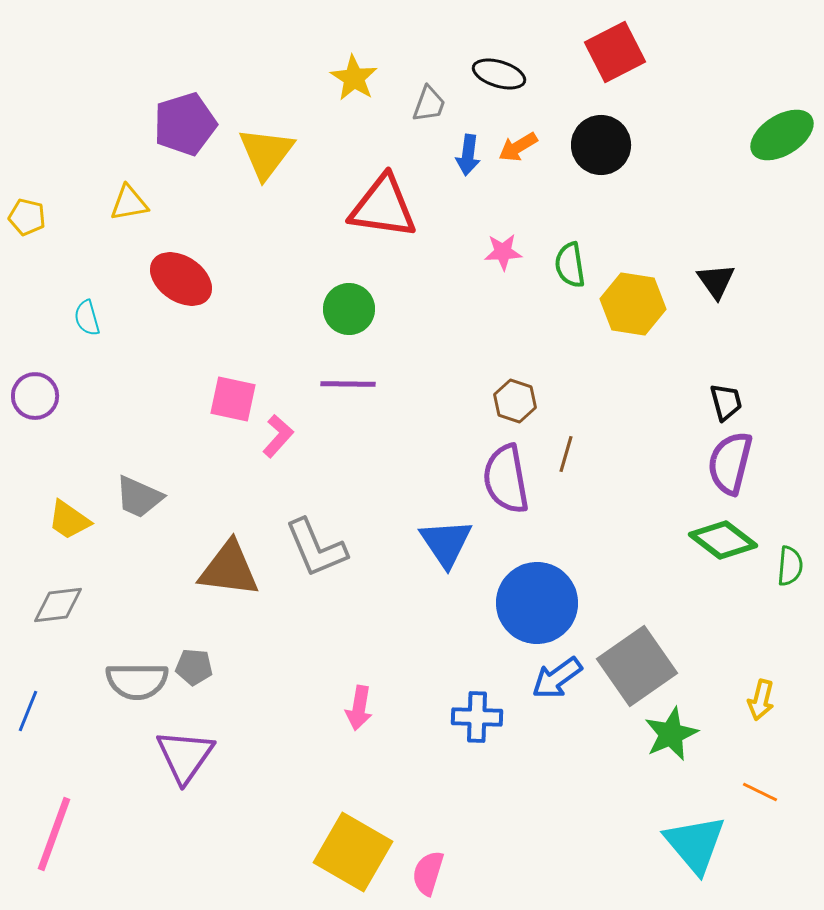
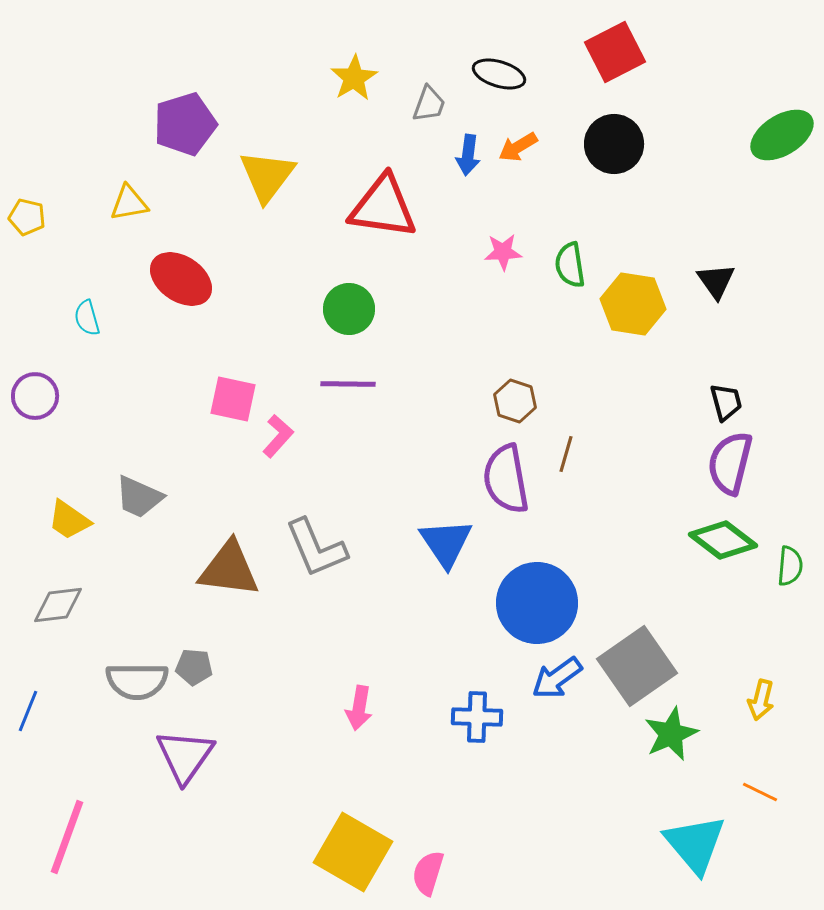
yellow star at (354, 78): rotated 9 degrees clockwise
black circle at (601, 145): moved 13 px right, 1 px up
yellow triangle at (266, 153): moved 1 px right, 23 px down
pink line at (54, 834): moved 13 px right, 3 px down
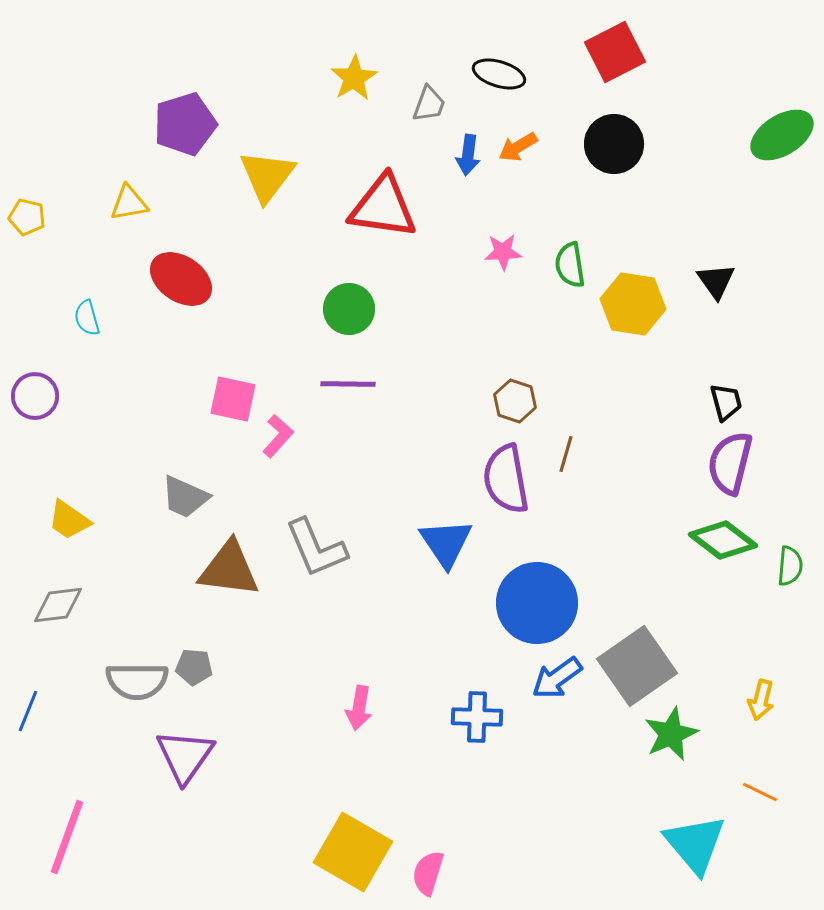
gray trapezoid at (139, 497): moved 46 px right
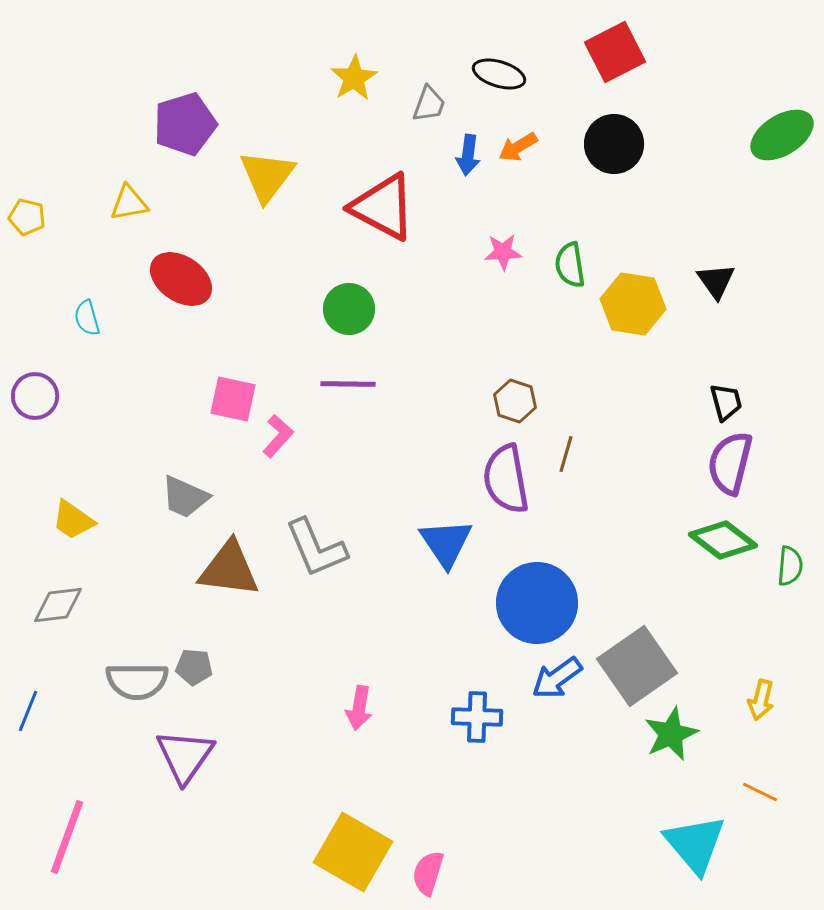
red triangle at (383, 207): rotated 20 degrees clockwise
yellow trapezoid at (69, 520): moved 4 px right
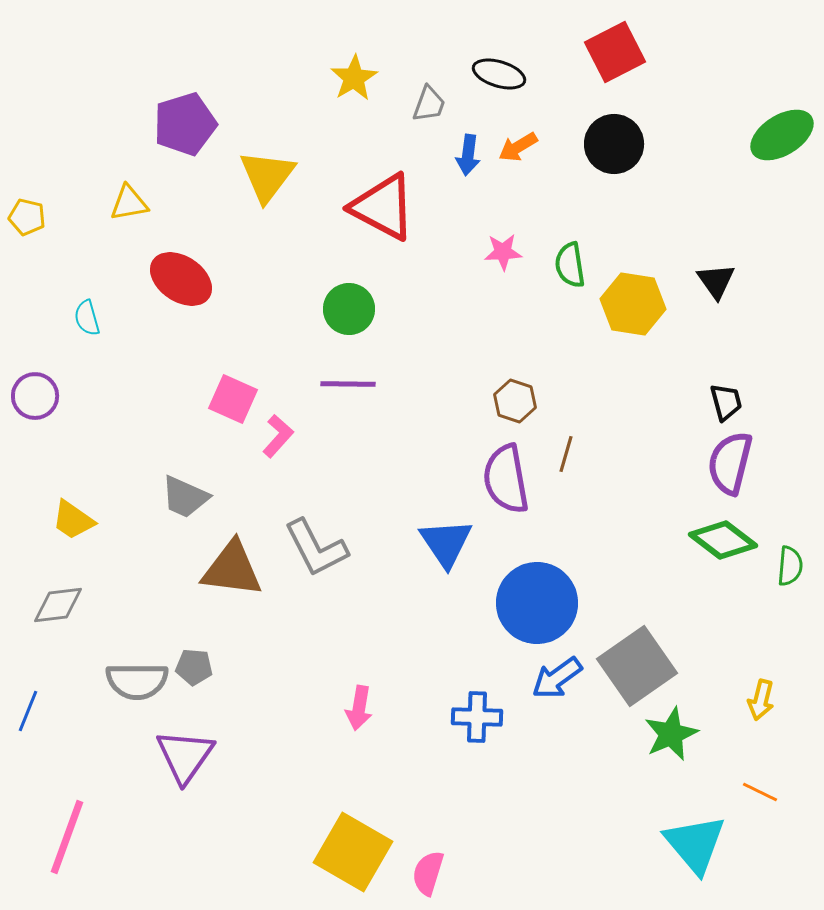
pink square at (233, 399): rotated 12 degrees clockwise
gray L-shape at (316, 548): rotated 4 degrees counterclockwise
brown triangle at (229, 569): moved 3 px right
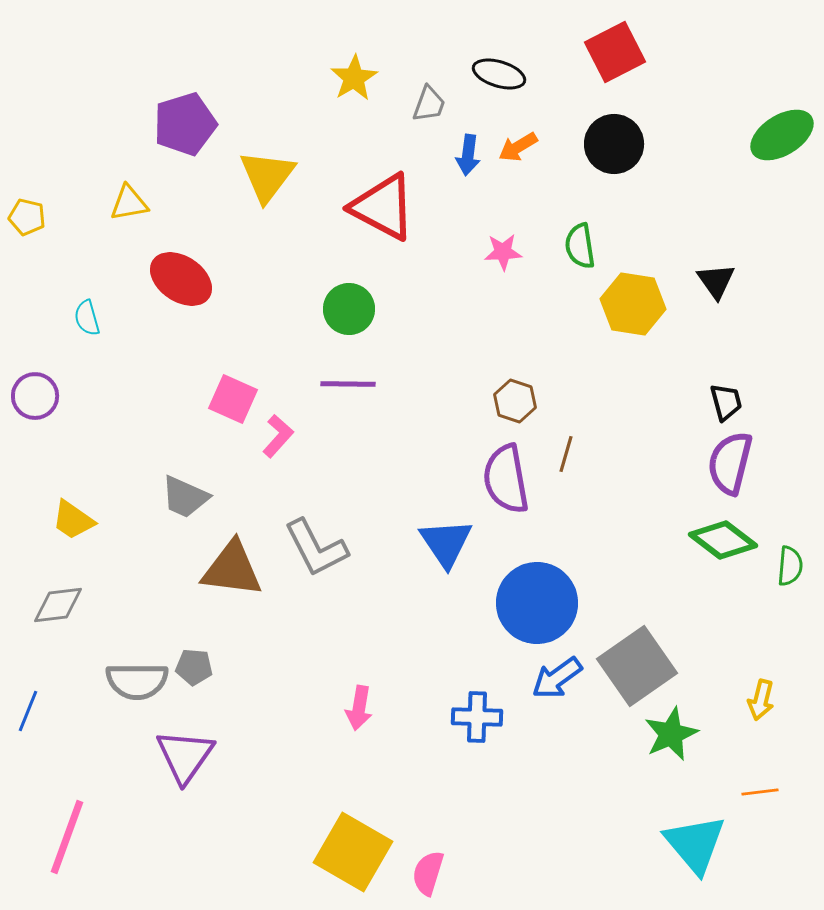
green semicircle at (570, 265): moved 10 px right, 19 px up
orange line at (760, 792): rotated 33 degrees counterclockwise
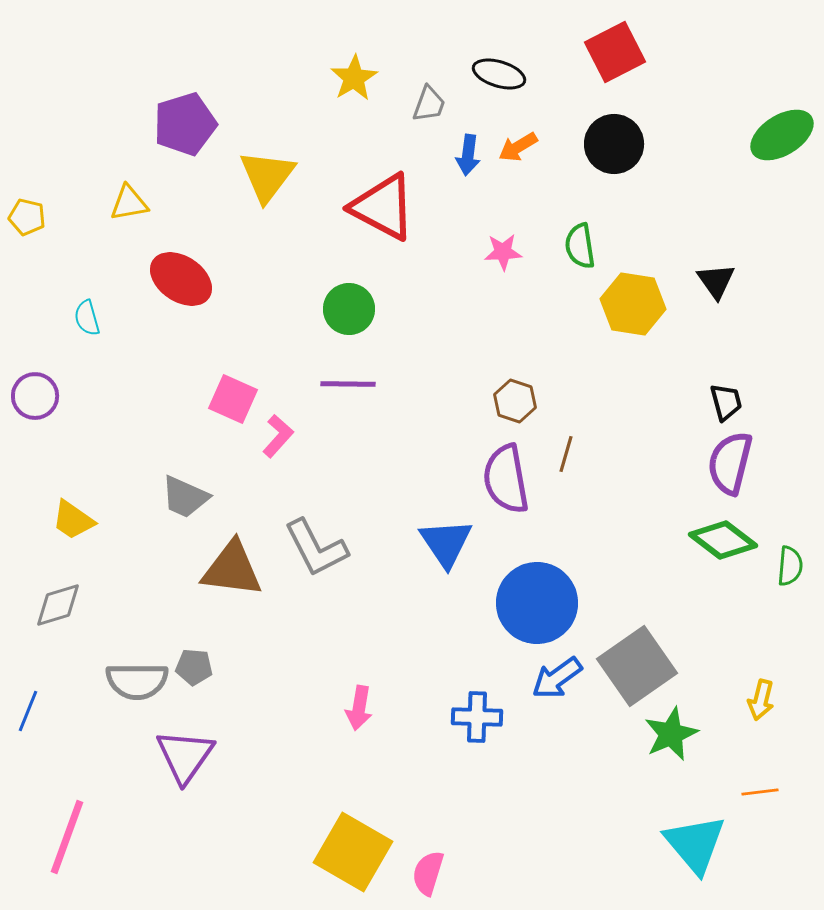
gray diamond at (58, 605): rotated 10 degrees counterclockwise
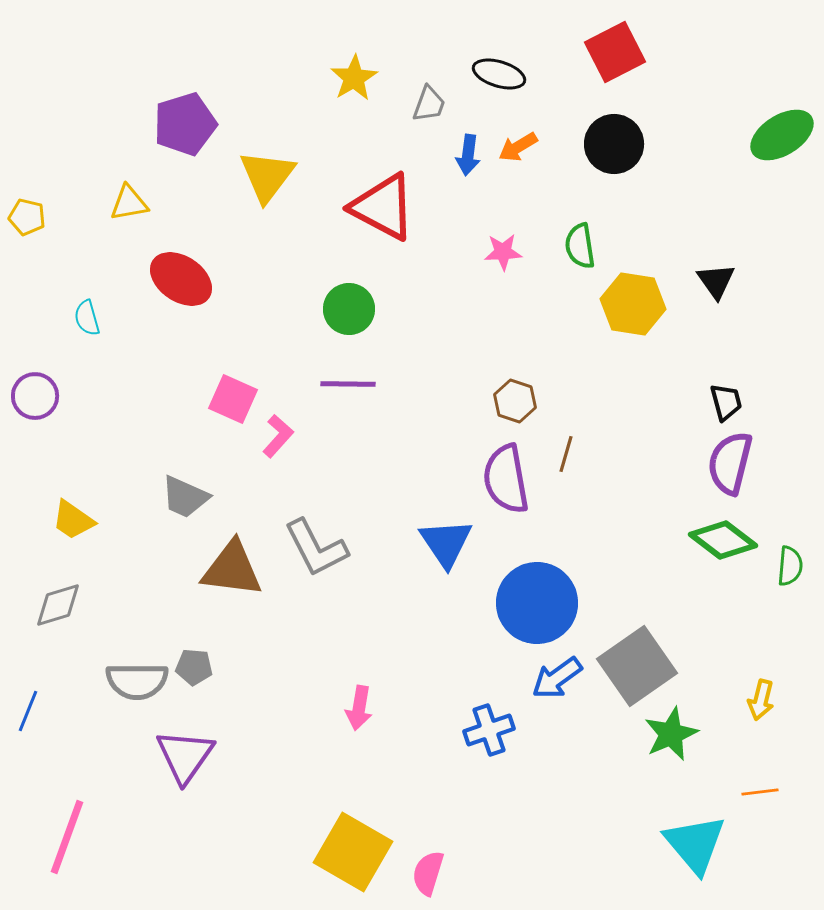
blue cross at (477, 717): moved 12 px right, 13 px down; rotated 21 degrees counterclockwise
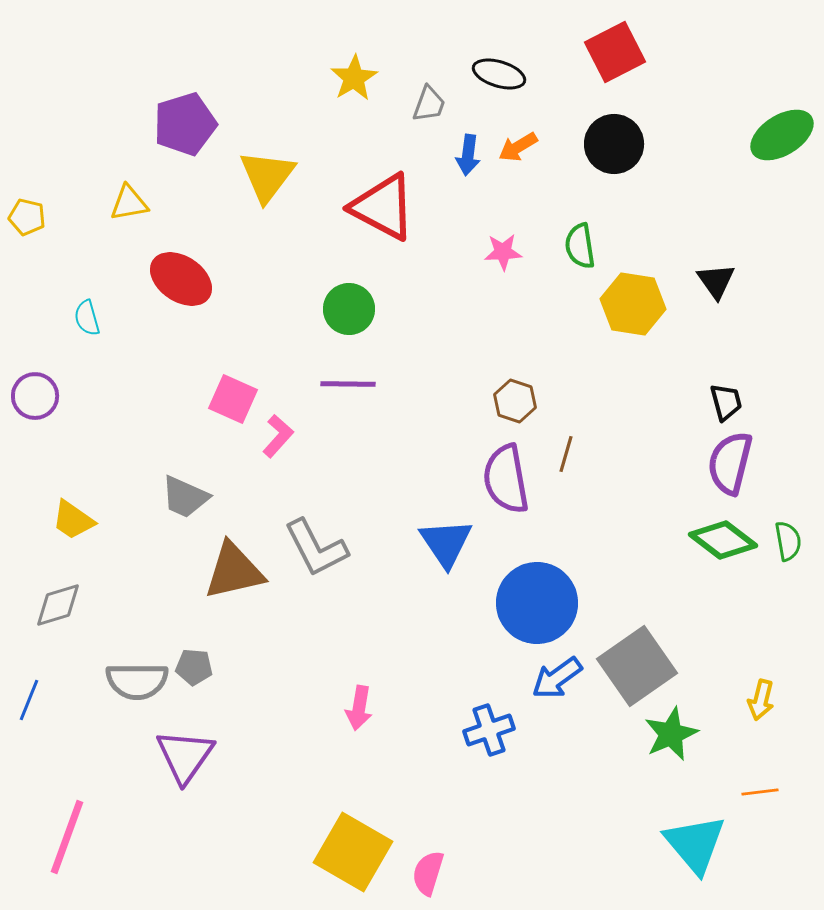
green semicircle at (790, 566): moved 2 px left, 25 px up; rotated 15 degrees counterclockwise
brown triangle at (232, 569): moved 2 px right, 2 px down; rotated 20 degrees counterclockwise
blue line at (28, 711): moved 1 px right, 11 px up
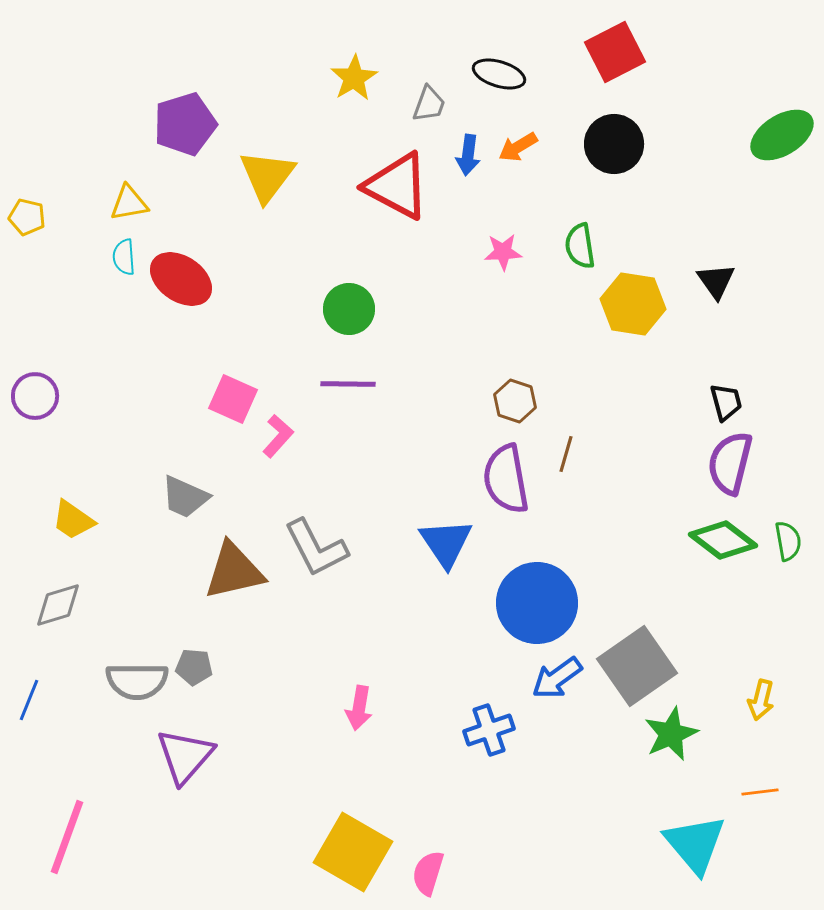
red triangle at (383, 207): moved 14 px right, 21 px up
cyan semicircle at (87, 318): moved 37 px right, 61 px up; rotated 12 degrees clockwise
purple triangle at (185, 756): rotated 6 degrees clockwise
